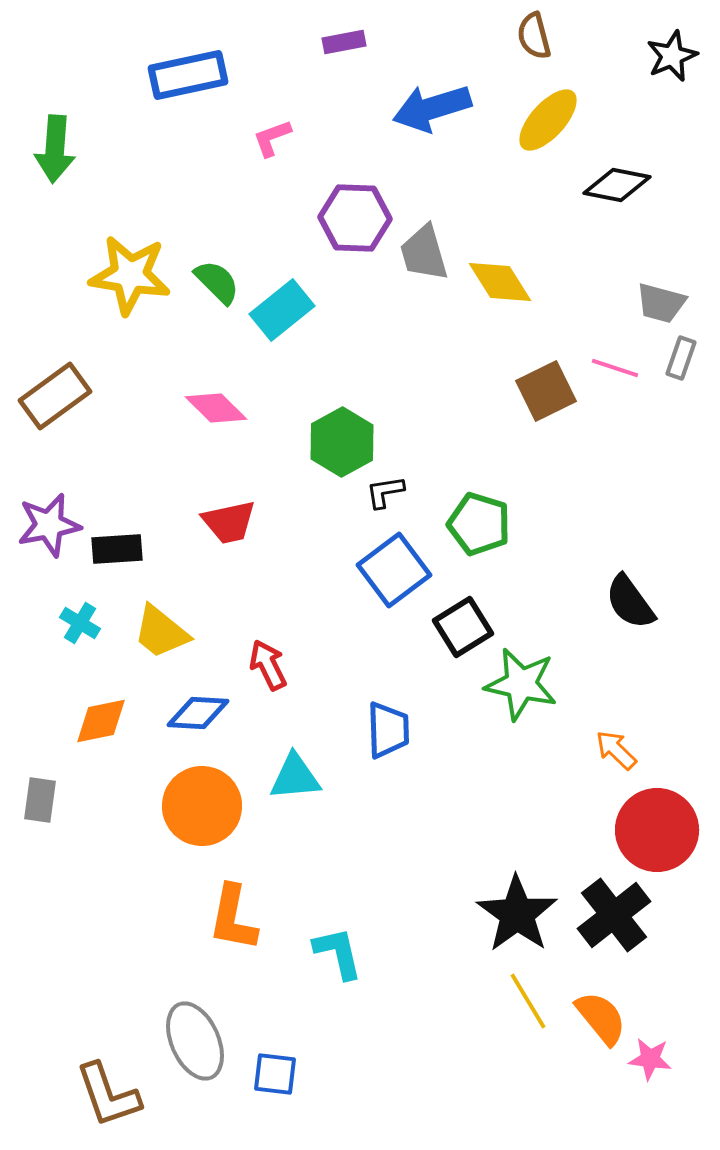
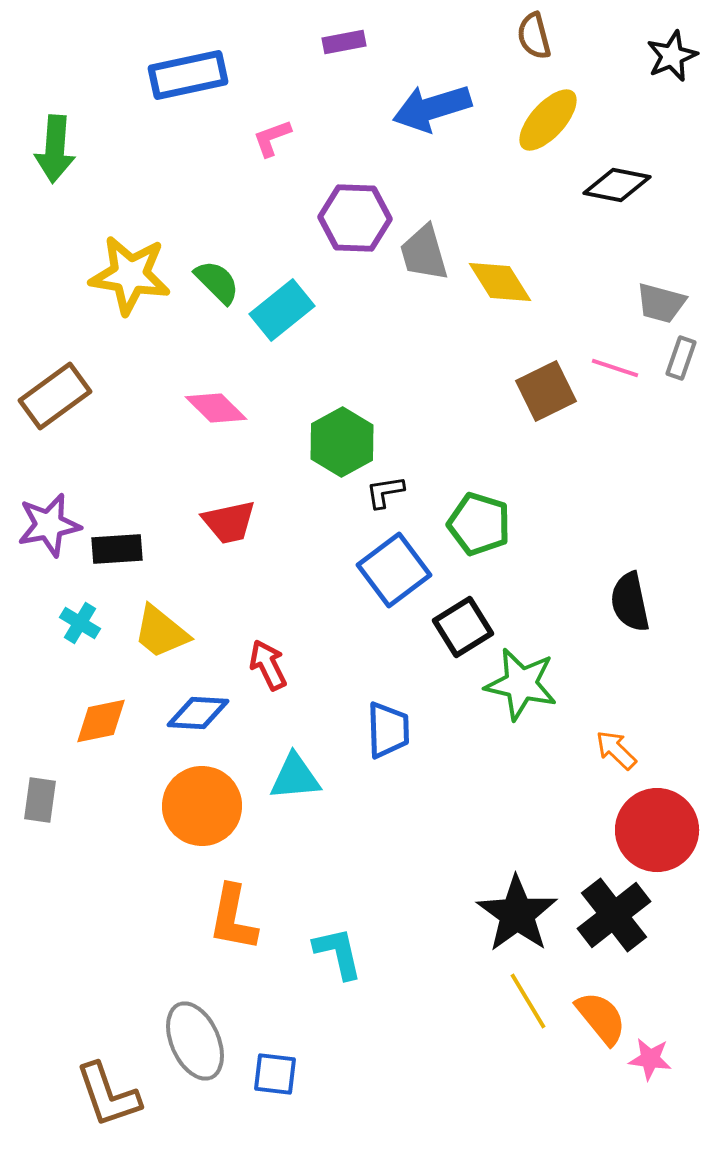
black semicircle at (630, 602): rotated 24 degrees clockwise
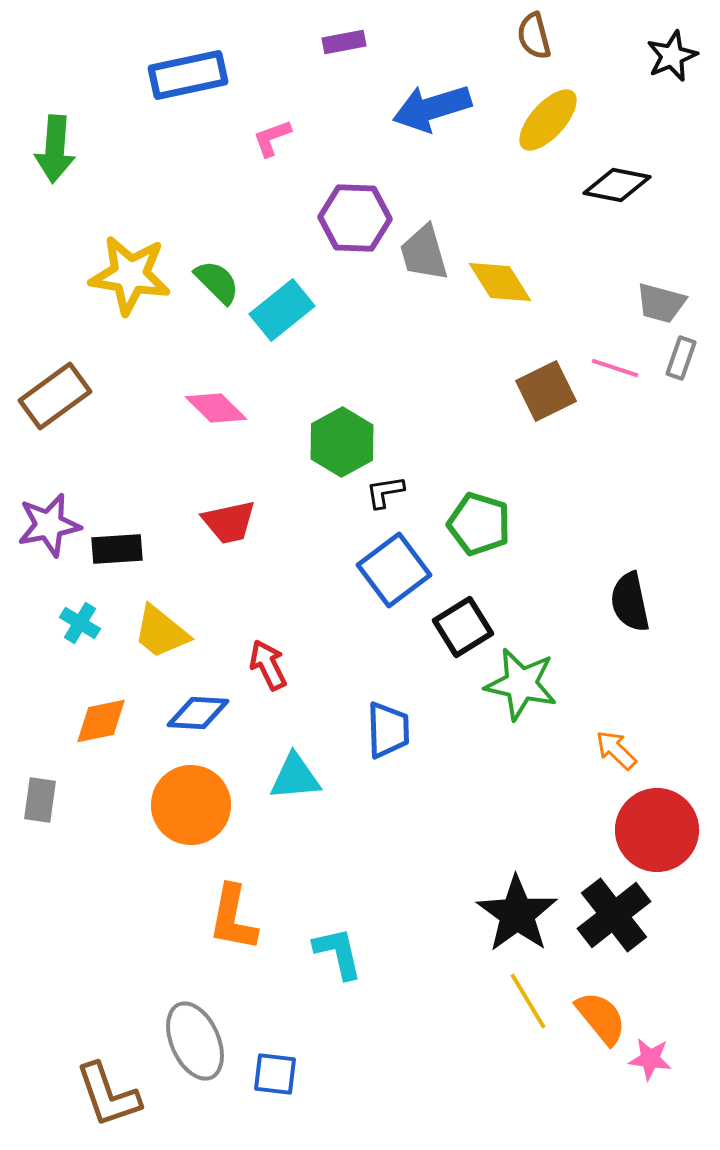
orange circle at (202, 806): moved 11 px left, 1 px up
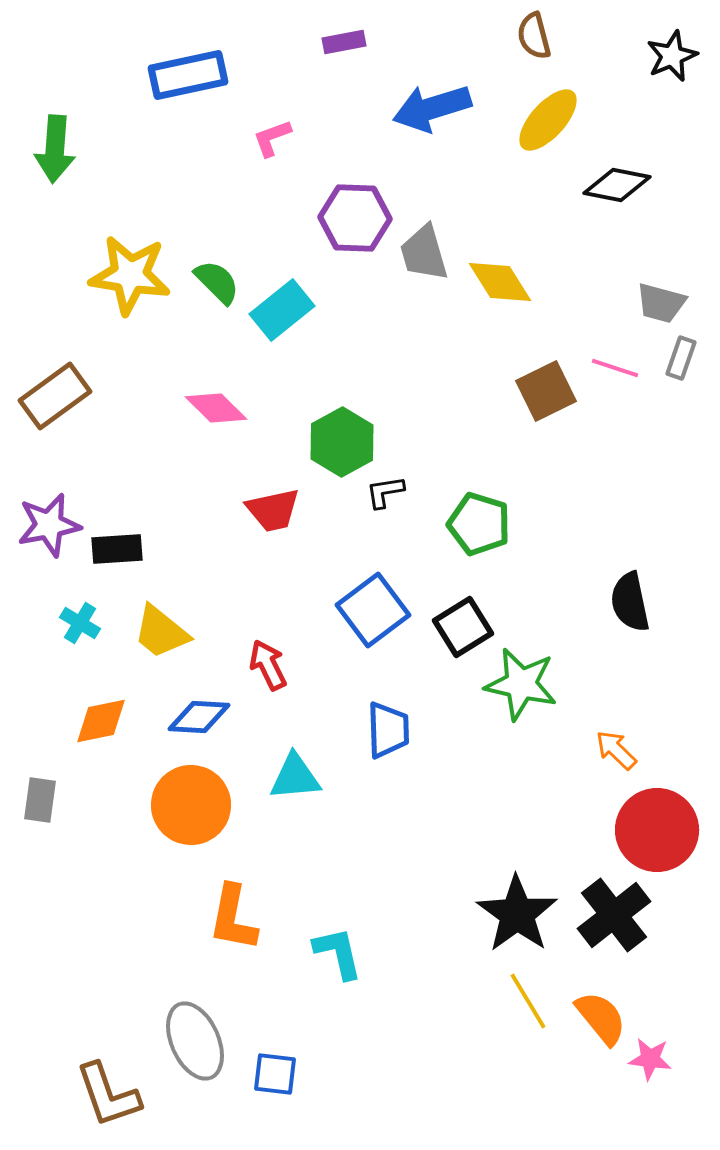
red trapezoid at (229, 522): moved 44 px right, 12 px up
blue square at (394, 570): moved 21 px left, 40 px down
blue diamond at (198, 713): moved 1 px right, 4 px down
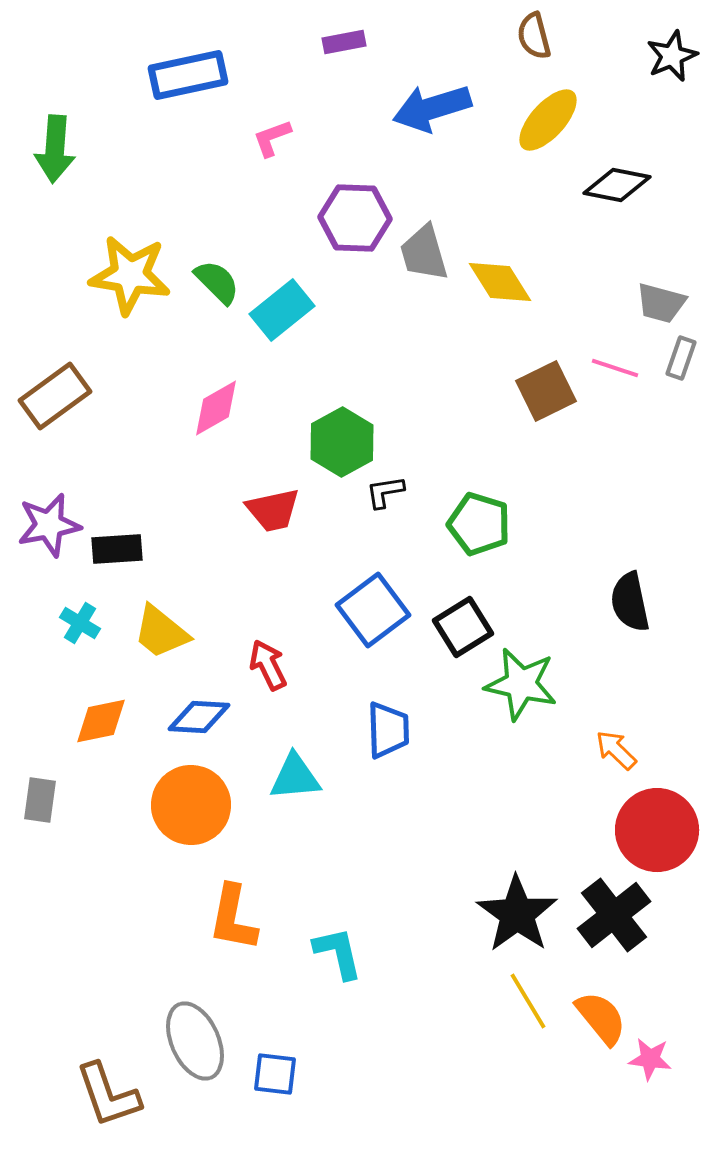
pink diamond at (216, 408): rotated 74 degrees counterclockwise
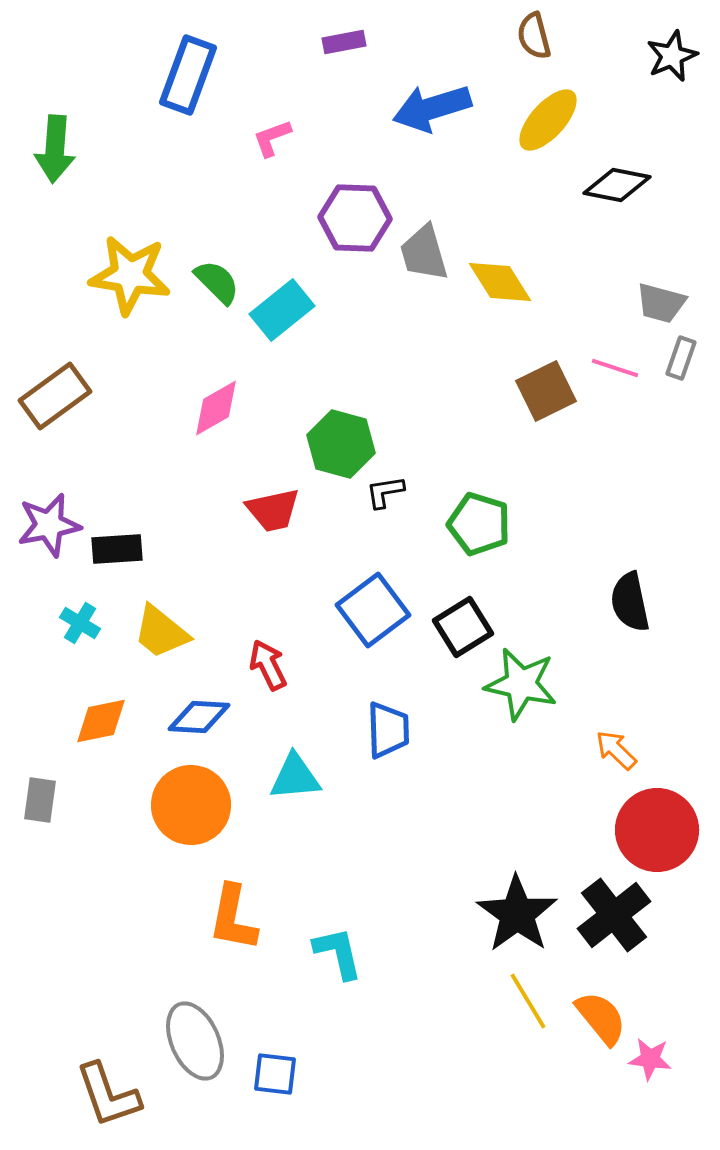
blue rectangle at (188, 75): rotated 58 degrees counterclockwise
green hexagon at (342, 442): moved 1 px left, 2 px down; rotated 16 degrees counterclockwise
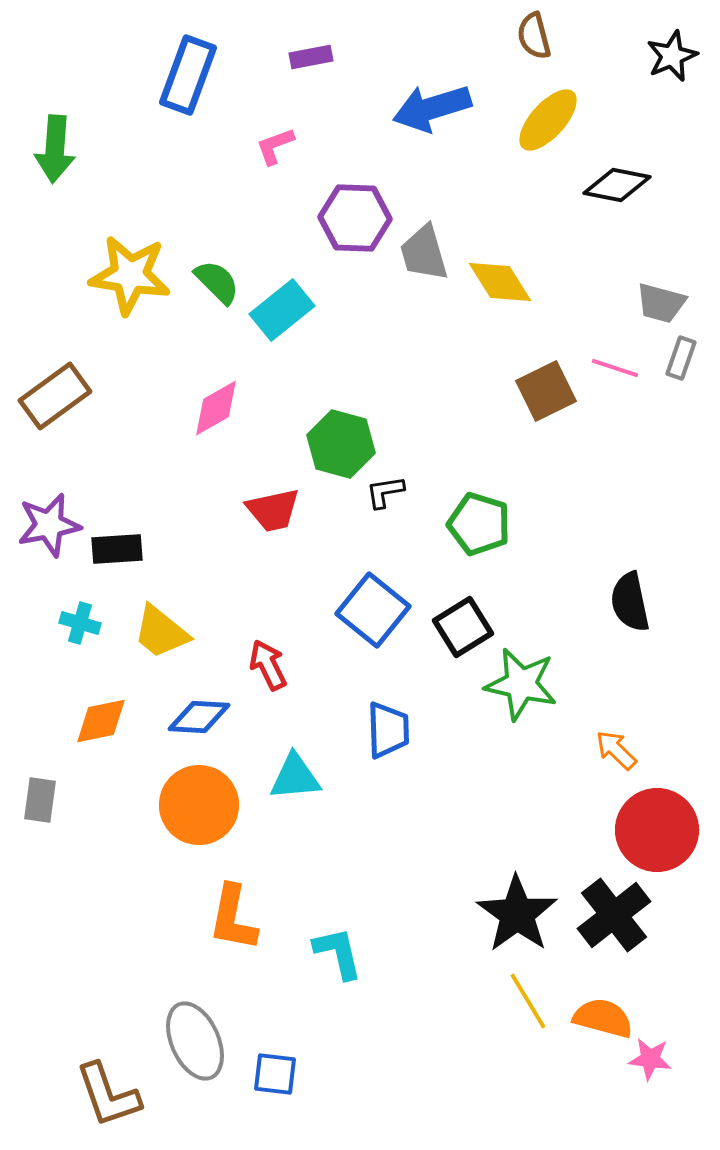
purple rectangle at (344, 42): moved 33 px left, 15 px down
pink L-shape at (272, 138): moved 3 px right, 8 px down
blue square at (373, 610): rotated 14 degrees counterclockwise
cyan cross at (80, 623): rotated 15 degrees counterclockwise
orange circle at (191, 805): moved 8 px right
orange semicircle at (601, 1018): moved 2 px right; rotated 36 degrees counterclockwise
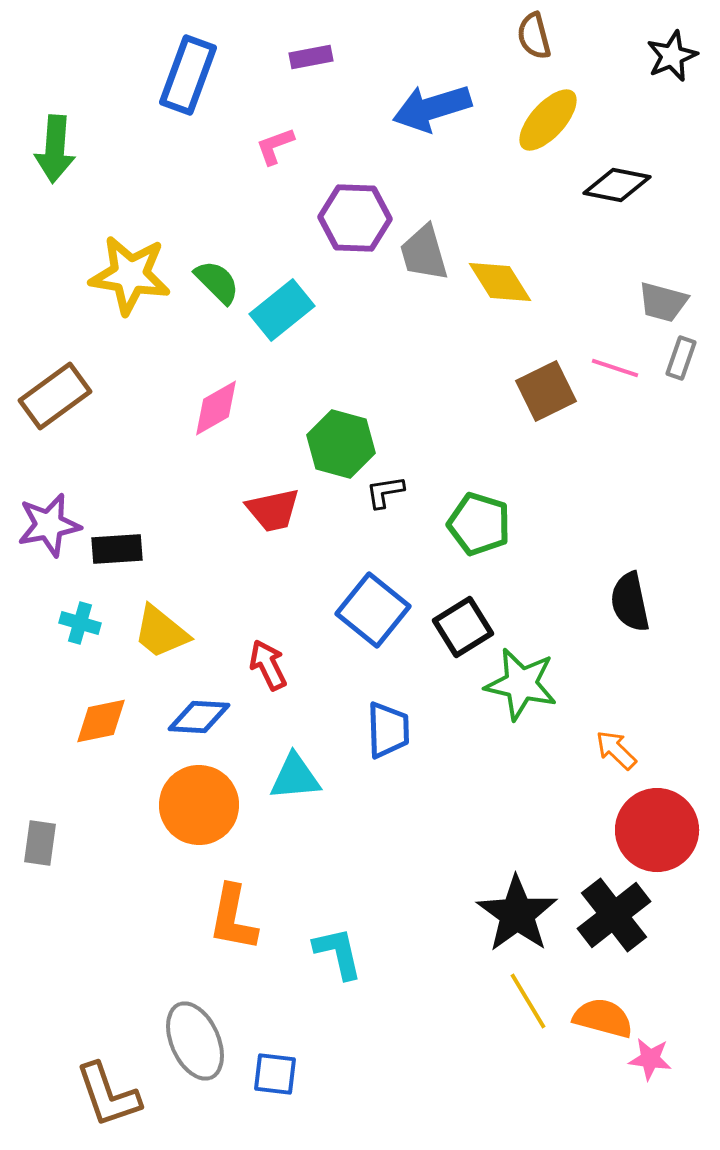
gray trapezoid at (661, 303): moved 2 px right, 1 px up
gray rectangle at (40, 800): moved 43 px down
